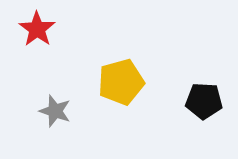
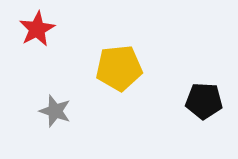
red star: rotated 9 degrees clockwise
yellow pentagon: moved 2 px left, 14 px up; rotated 9 degrees clockwise
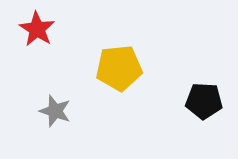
red star: rotated 12 degrees counterclockwise
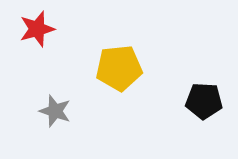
red star: rotated 24 degrees clockwise
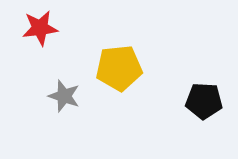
red star: moved 3 px right, 1 px up; rotated 9 degrees clockwise
gray star: moved 9 px right, 15 px up
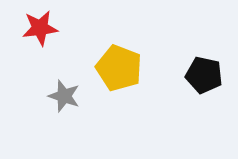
yellow pentagon: rotated 27 degrees clockwise
black pentagon: moved 26 px up; rotated 9 degrees clockwise
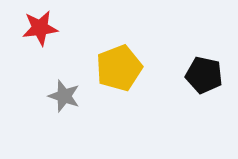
yellow pentagon: rotated 30 degrees clockwise
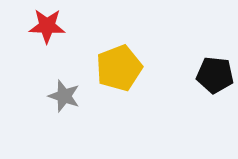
red star: moved 7 px right, 2 px up; rotated 9 degrees clockwise
black pentagon: moved 11 px right; rotated 6 degrees counterclockwise
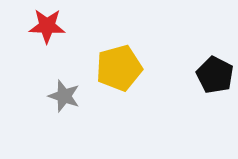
yellow pentagon: rotated 6 degrees clockwise
black pentagon: rotated 21 degrees clockwise
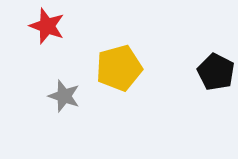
red star: rotated 18 degrees clockwise
black pentagon: moved 1 px right, 3 px up
